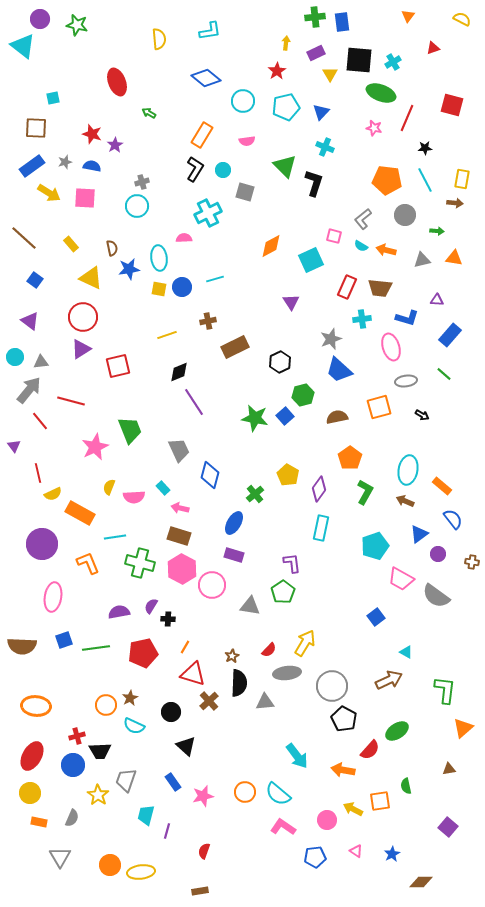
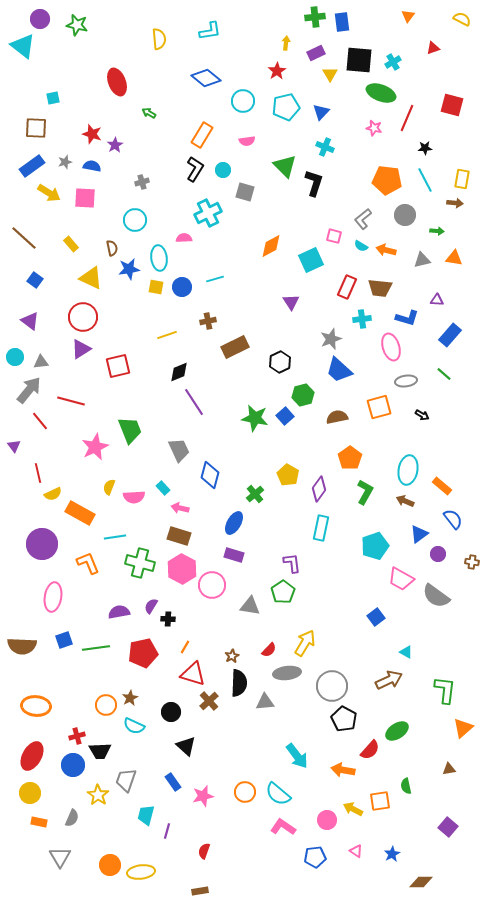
cyan circle at (137, 206): moved 2 px left, 14 px down
yellow square at (159, 289): moved 3 px left, 2 px up
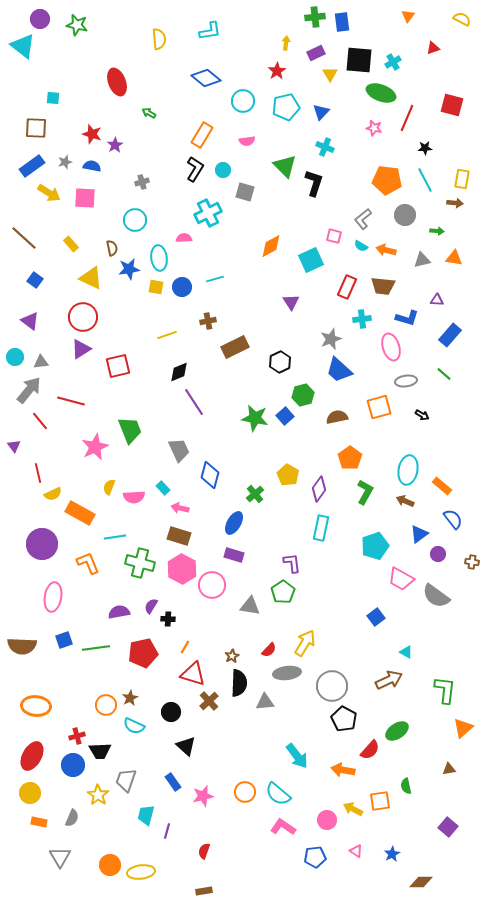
cyan square at (53, 98): rotated 16 degrees clockwise
brown trapezoid at (380, 288): moved 3 px right, 2 px up
brown rectangle at (200, 891): moved 4 px right
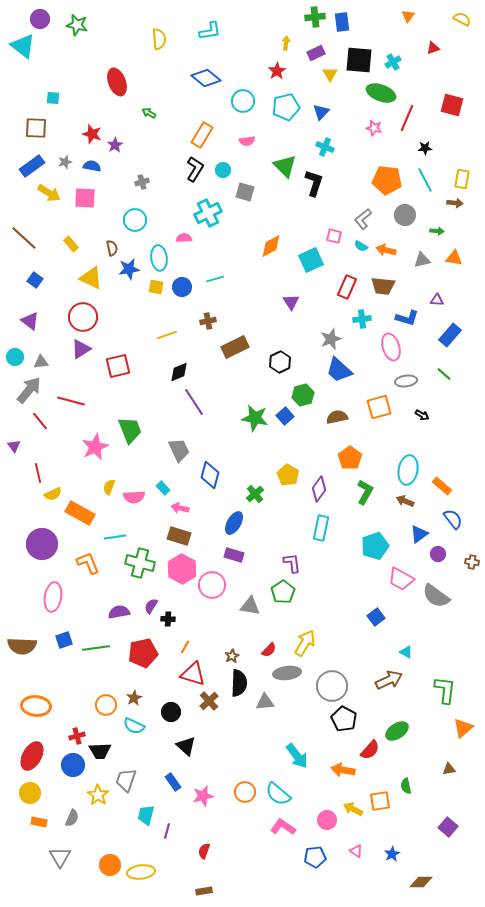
brown star at (130, 698): moved 4 px right
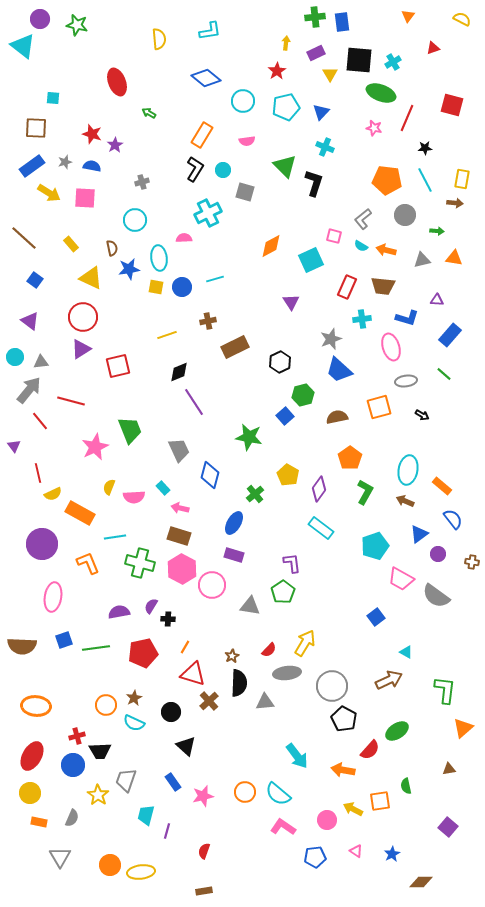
green star at (255, 418): moved 6 px left, 19 px down
cyan rectangle at (321, 528): rotated 65 degrees counterclockwise
cyan semicircle at (134, 726): moved 3 px up
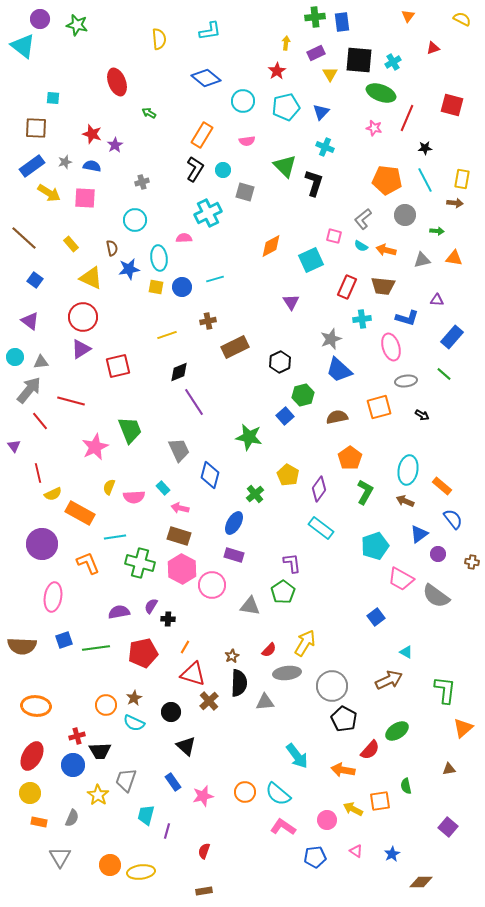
blue rectangle at (450, 335): moved 2 px right, 2 px down
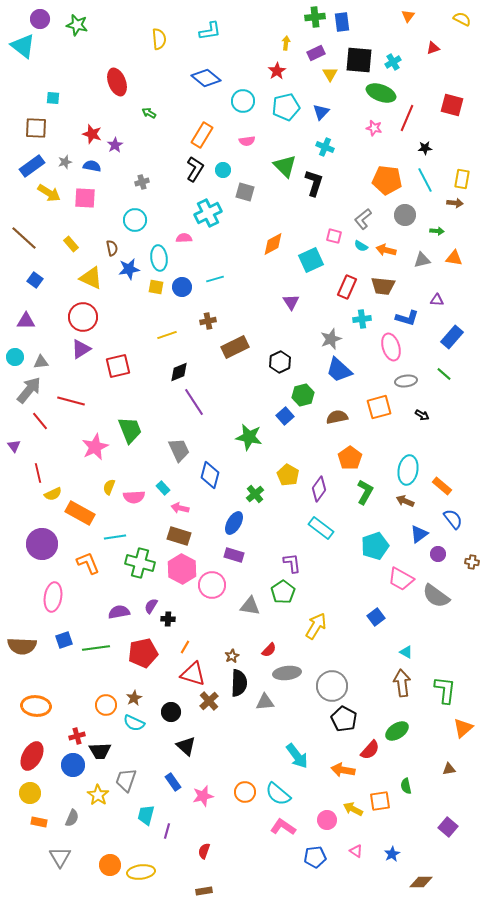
orange diamond at (271, 246): moved 2 px right, 2 px up
purple triangle at (30, 321): moved 4 px left; rotated 36 degrees counterclockwise
yellow arrow at (305, 643): moved 11 px right, 17 px up
brown arrow at (389, 680): moved 13 px right, 3 px down; rotated 72 degrees counterclockwise
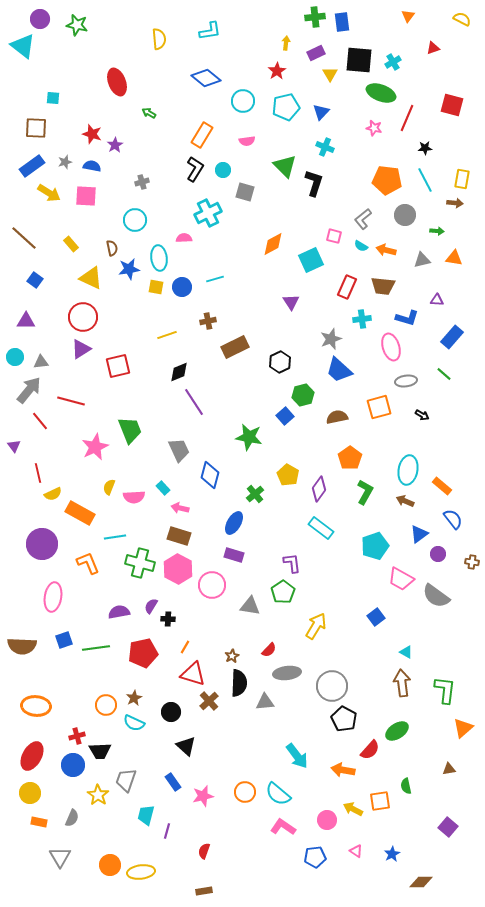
pink square at (85, 198): moved 1 px right, 2 px up
pink hexagon at (182, 569): moved 4 px left
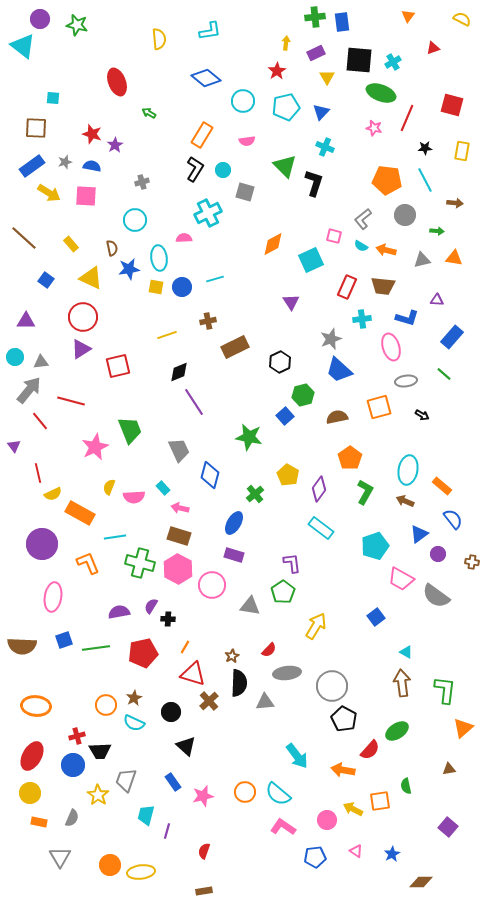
yellow triangle at (330, 74): moved 3 px left, 3 px down
yellow rectangle at (462, 179): moved 28 px up
blue square at (35, 280): moved 11 px right
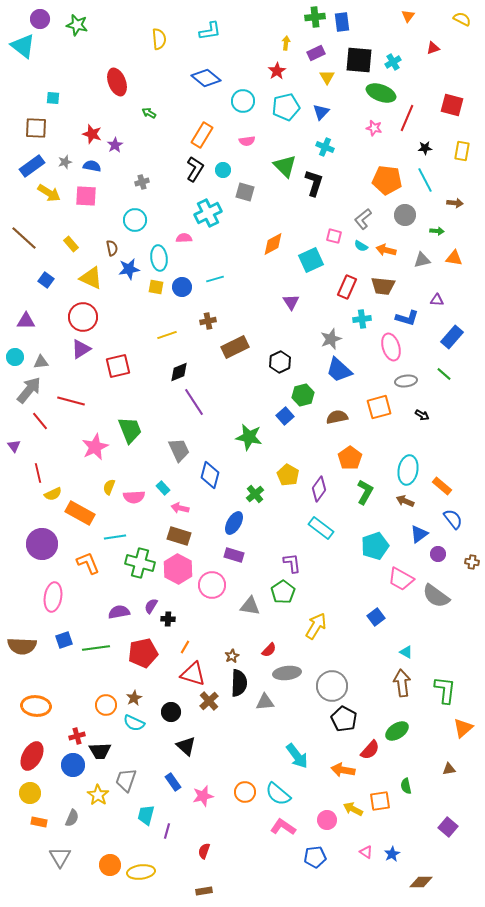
pink triangle at (356, 851): moved 10 px right, 1 px down
